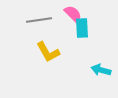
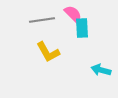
gray line: moved 3 px right
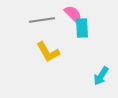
cyan arrow: moved 6 px down; rotated 72 degrees counterclockwise
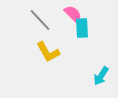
gray line: moved 2 px left; rotated 55 degrees clockwise
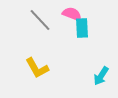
pink semicircle: moved 1 px left; rotated 24 degrees counterclockwise
yellow L-shape: moved 11 px left, 16 px down
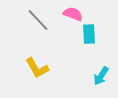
pink semicircle: moved 1 px right
gray line: moved 2 px left
cyan rectangle: moved 7 px right, 6 px down
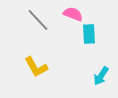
yellow L-shape: moved 1 px left, 1 px up
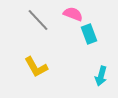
cyan rectangle: rotated 18 degrees counterclockwise
cyan arrow: rotated 18 degrees counterclockwise
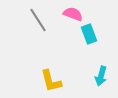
gray line: rotated 10 degrees clockwise
yellow L-shape: moved 15 px right, 14 px down; rotated 15 degrees clockwise
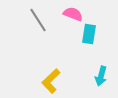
cyan rectangle: rotated 30 degrees clockwise
yellow L-shape: rotated 60 degrees clockwise
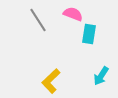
cyan arrow: rotated 18 degrees clockwise
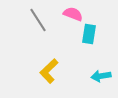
cyan arrow: rotated 48 degrees clockwise
yellow L-shape: moved 2 px left, 10 px up
